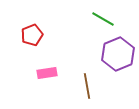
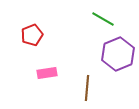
brown line: moved 2 px down; rotated 15 degrees clockwise
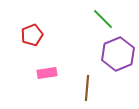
green line: rotated 15 degrees clockwise
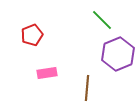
green line: moved 1 px left, 1 px down
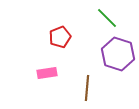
green line: moved 5 px right, 2 px up
red pentagon: moved 28 px right, 2 px down
purple hexagon: rotated 20 degrees counterclockwise
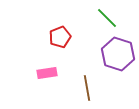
brown line: rotated 15 degrees counterclockwise
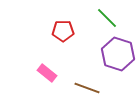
red pentagon: moved 3 px right, 6 px up; rotated 20 degrees clockwise
pink rectangle: rotated 48 degrees clockwise
brown line: rotated 60 degrees counterclockwise
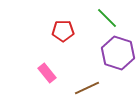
purple hexagon: moved 1 px up
pink rectangle: rotated 12 degrees clockwise
brown line: rotated 45 degrees counterclockwise
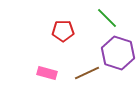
pink rectangle: rotated 36 degrees counterclockwise
brown line: moved 15 px up
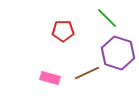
pink rectangle: moved 3 px right, 5 px down
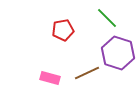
red pentagon: moved 1 px up; rotated 10 degrees counterclockwise
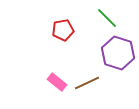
brown line: moved 10 px down
pink rectangle: moved 7 px right, 4 px down; rotated 24 degrees clockwise
